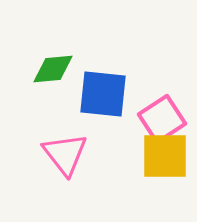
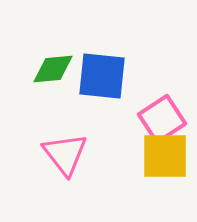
blue square: moved 1 px left, 18 px up
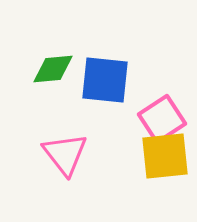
blue square: moved 3 px right, 4 px down
yellow square: rotated 6 degrees counterclockwise
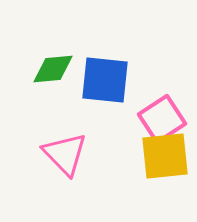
pink triangle: rotated 6 degrees counterclockwise
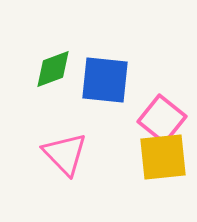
green diamond: rotated 15 degrees counterclockwise
pink square: rotated 18 degrees counterclockwise
yellow square: moved 2 px left, 1 px down
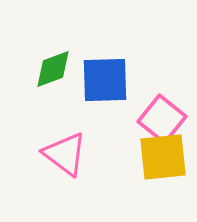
blue square: rotated 8 degrees counterclockwise
pink triangle: rotated 9 degrees counterclockwise
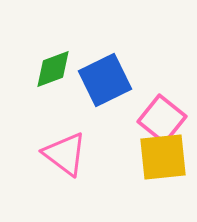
blue square: rotated 24 degrees counterclockwise
